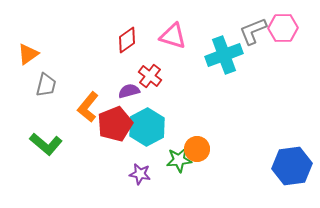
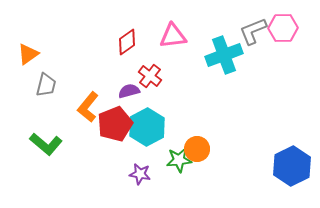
pink triangle: rotated 24 degrees counterclockwise
red diamond: moved 2 px down
blue hexagon: rotated 18 degrees counterclockwise
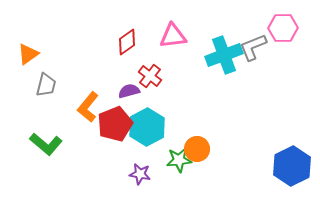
gray L-shape: moved 16 px down
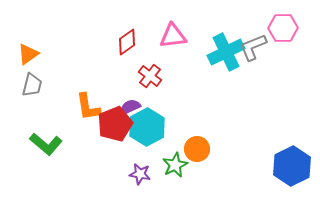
cyan cross: moved 2 px right, 3 px up; rotated 6 degrees counterclockwise
gray trapezoid: moved 14 px left
purple semicircle: moved 1 px right, 16 px down; rotated 10 degrees counterclockwise
orange L-shape: rotated 48 degrees counterclockwise
green star: moved 4 px left, 5 px down; rotated 20 degrees counterclockwise
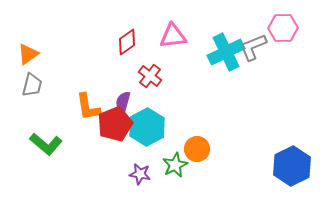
purple semicircle: moved 7 px left, 5 px up; rotated 50 degrees counterclockwise
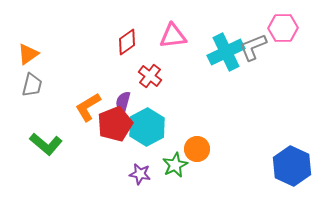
orange L-shape: rotated 68 degrees clockwise
blue hexagon: rotated 9 degrees counterclockwise
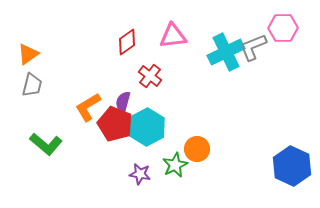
red pentagon: rotated 28 degrees counterclockwise
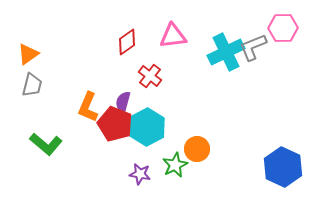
orange L-shape: rotated 36 degrees counterclockwise
blue hexagon: moved 9 px left, 1 px down
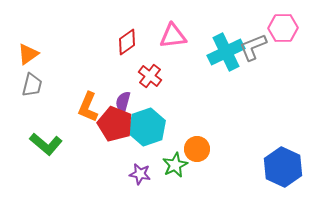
cyan hexagon: rotated 9 degrees clockwise
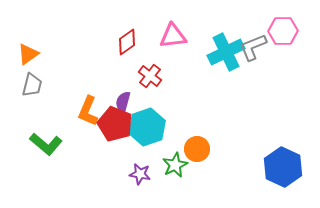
pink hexagon: moved 3 px down
orange L-shape: moved 4 px down
